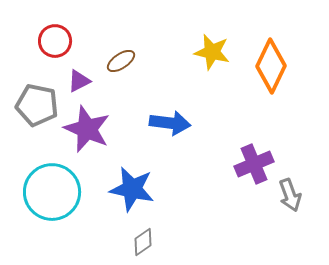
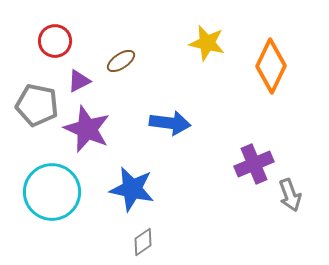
yellow star: moved 5 px left, 9 px up
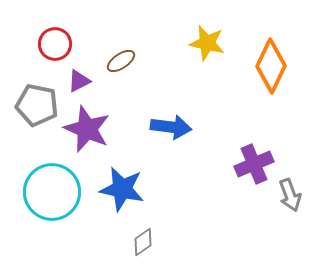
red circle: moved 3 px down
blue arrow: moved 1 px right, 4 px down
blue star: moved 10 px left
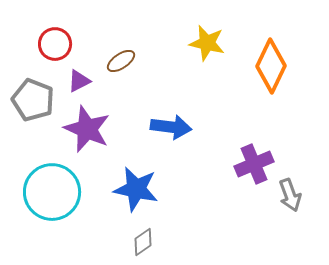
gray pentagon: moved 4 px left, 5 px up; rotated 9 degrees clockwise
blue star: moved 14 px right
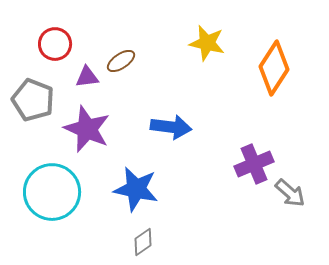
orange diamond: moved 3 px right, 2 px down; rotated 8 degrees clockwise
purple triangle: moved 8 px right, 4 px up; rotated 20 degrees clockwise
gray arrow: moved 2 px up; rotated 28 degrees counterclockwise
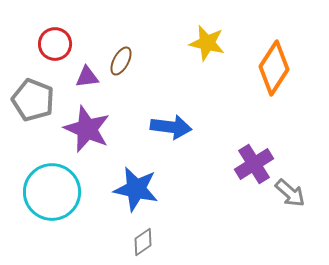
brown ellipse: rotated 28 degrees counterclockwise
purple cross: rotated 9 degrees counterclockwise
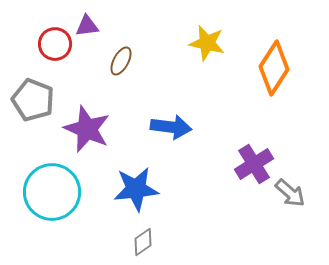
purple triangle: moved 51 px up
blue star: rotated 18 degrees counterclockwise
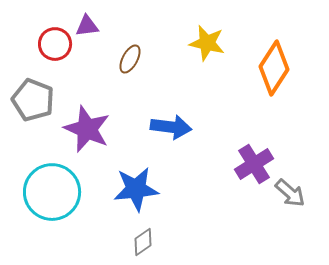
brown ellipse: moved 9 px right, 2 px up
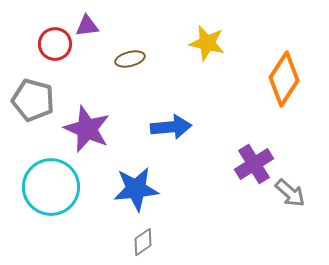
brown ellipse: rotated 48 degrees clockwise
orange diamond: moved 10 px right, 11 px down
gray pentagon: rotated 6 degrees counterclockwise
blue arrow: rotated 12 degrees counterclockwise
cyan circle: moved 1 px left, 5 px up
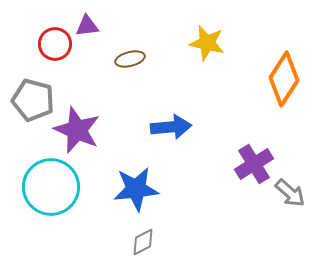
purple star: moved 10 px left, 1 px down
gray diamond: rotated 8 degrees clockwise
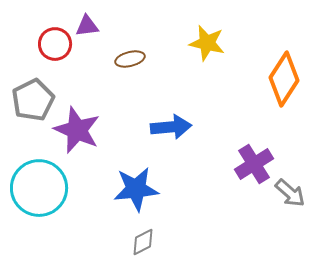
gray pentagon: rotated 30 degrees clockwise
cyan circle: moved 12 px left, 1 px down
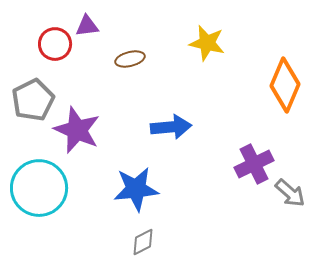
orange diamond: moved 1 px right, 6 px down; rotated 10 degrees counterclockwise
purple cross: rotated 6 degrees clockwise
